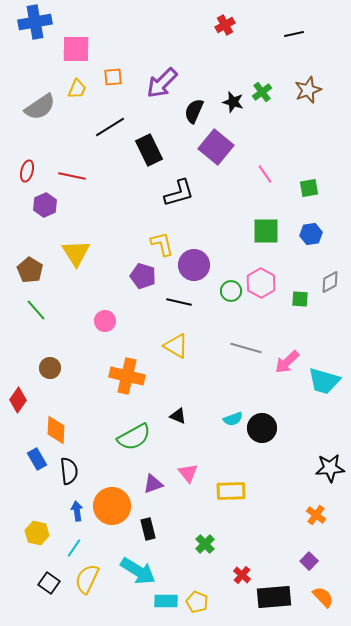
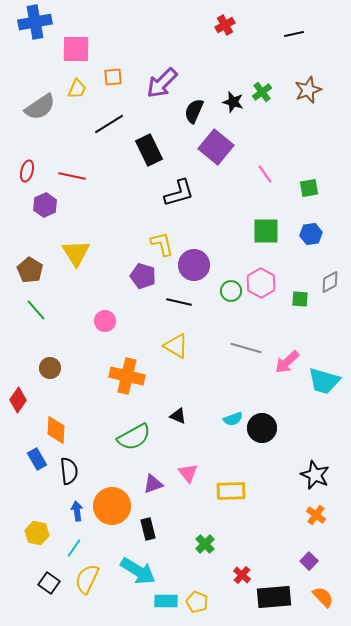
black line at (110, 127): moved 1 px left, 3 px up
black star at (330, 468): moved 15 px left, 7 px down; rotated 28 degrees clockwise
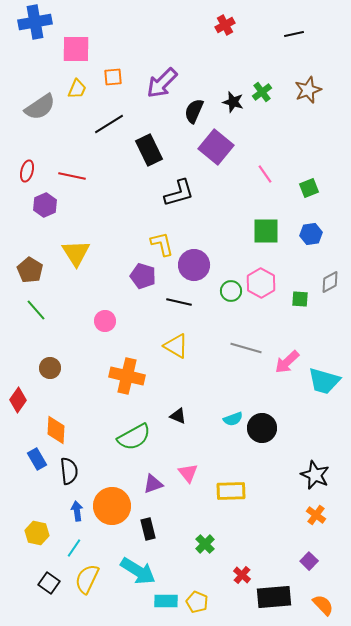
green square at (309, 188): rotated 12 degrees counterclockwise
orange semicircle at (323, 597): moved 8 px down
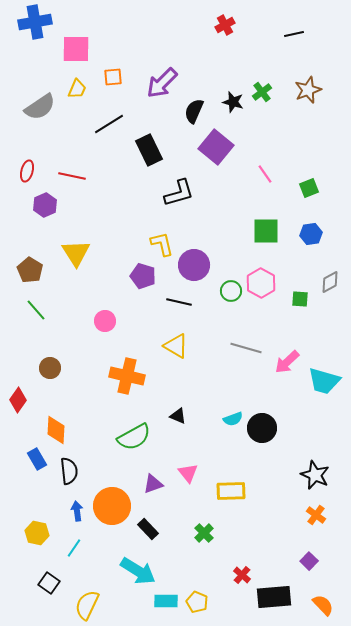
black rectangle at (148, 529): rotated 30 degrees counterclockwise
green cross at (205, 544): moved 1 px left, 11 px up
yellow semicircle at (87, 579): moved 26 px down
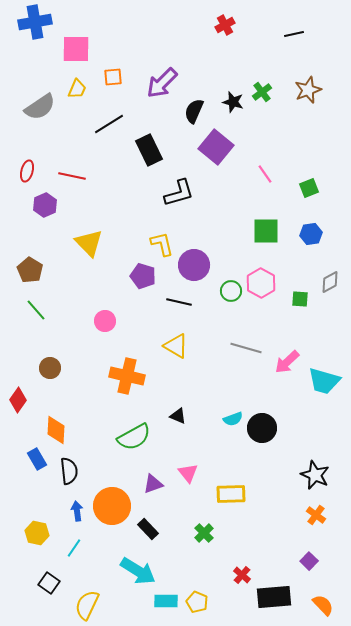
yellow triangle at (76, 253): moved 13 px right, 10 px up; rotated 12 degrees counterclockwise
yellow rectangle at (231, 491): moved 3 px down
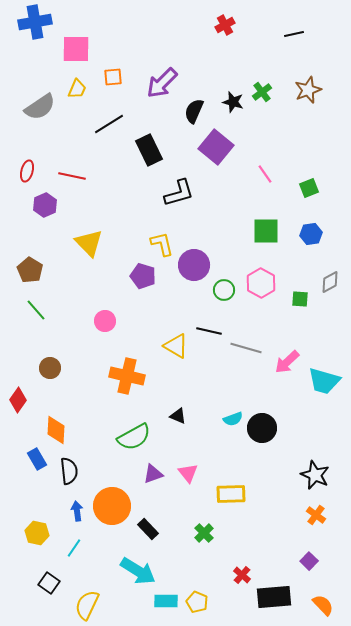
green circle at (231, 291): moved 7 px left, 1 px up
black line at (179, 302): moved 30 px right, 29 px down
purple triangle at (153, 484): moved 10 px up
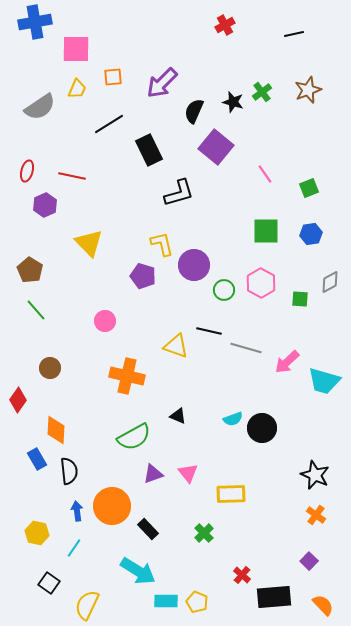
yellow triangle at (176, 346): rotated 12 degrees counterclockwise
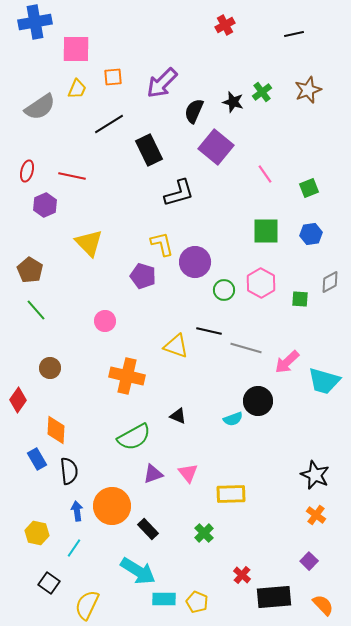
purple circle at (194, 265): moved 1 px right, 3 px up
black circle at (262, 428): moved 4 px left, 27 px up
cyan rectangle at (166, 601): moved 2 px left, 2 px up
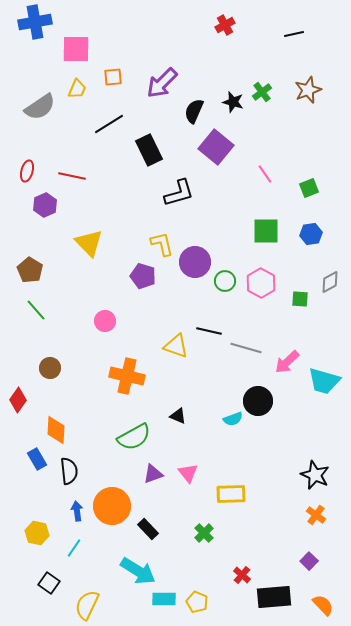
green circle at (224, 290): moved 1 px right, 9 px up
